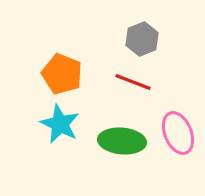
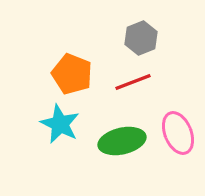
gray hexagon: moved 1 px left, 1 px up
orange pentagon: moved 10 px right
red line: rotated 42 degrees counterclockwise
green ellipse: rotated 18 degrees counterclockwise
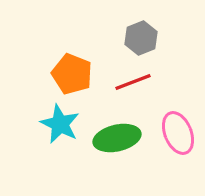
green ellipse: moved 5 px left, 3 px up
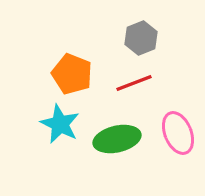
red line: moved 1 px right, 1 px down
green ellipse: moved 1 px down
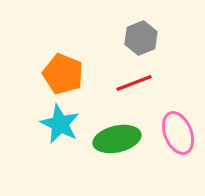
orange pentagon: moved 9 px left
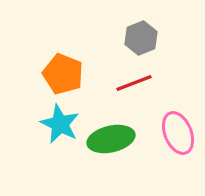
green ellipse: moved 6 px left
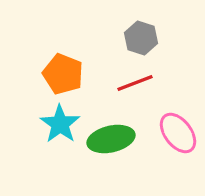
gray hexagon: rotated 20 degrees counterclockwise
red line: moved 1 px right
cyan star: rotated 9 degrees clockwise
pink ellipse: rotated 15 degrees counterclockwise
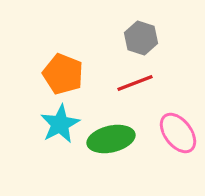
cyan star: rotated 9 degrees clockwise
